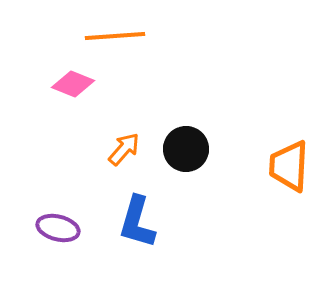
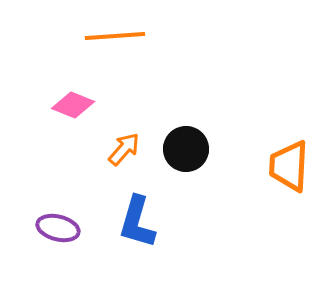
pink diamond: moved 21 px down
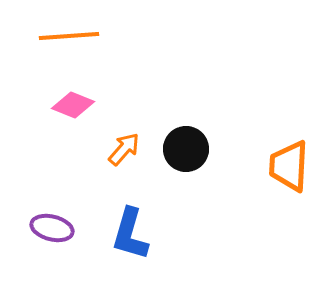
orange line: moved 46 px left
blue L-shape: moved 7 px left, 12 px down
purple ellipse: moved 6 px left
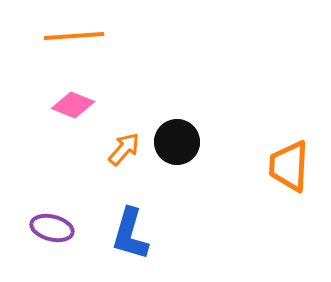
orange line: moved 5 px right
black circle: moved 9 px left, 7 px up
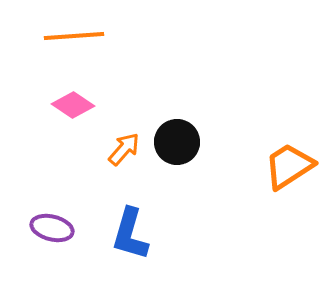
pink diamond: rotated 12 degrees clockwise
orange trapezoid: rotated 54 degrees clockwise
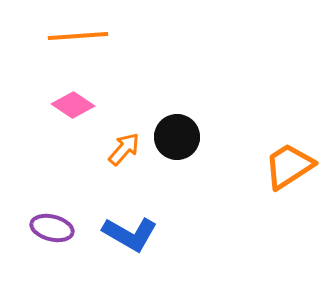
orange line: moved 4 px right
black circle: moved 5 px up
blue L-shape: rotated 76 degrees counterclockwise
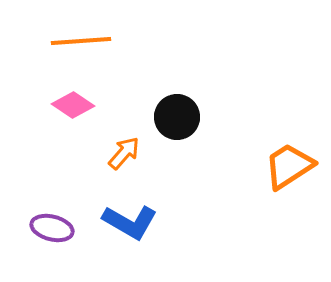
orange line: moved 3 px right, 5 px down
black circle: moved 20 px up
orange arrow: moved 4 px down
blue L-shape: moved 12 px up
